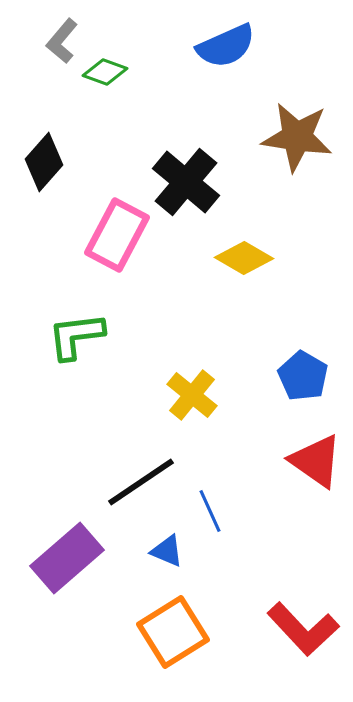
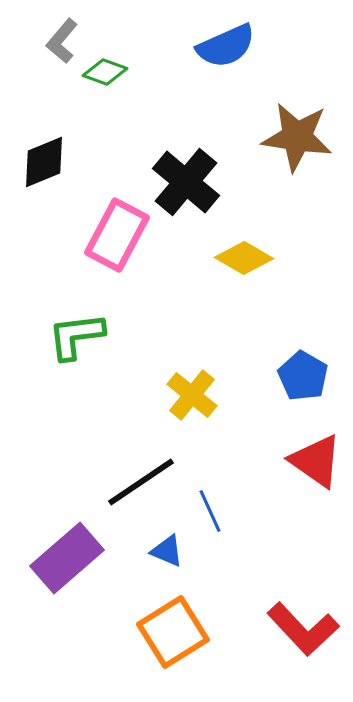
black diamond: rotated 26 degrees clockwise
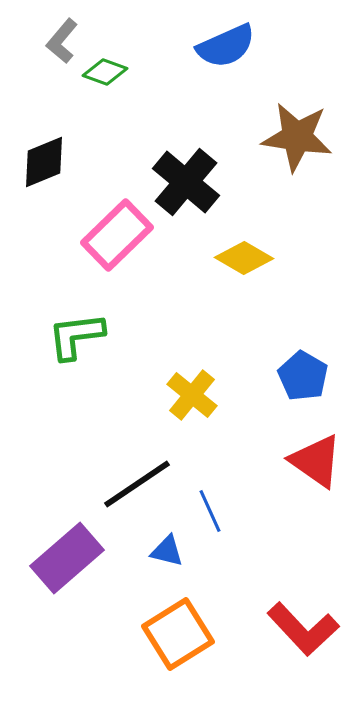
pink rectangle: rotated 18 degrees clockwise
black line: moved 4 px left, 2 px down
blue triangle: rotated 9 degrees counterclockwise
orange square: moved 5 px right, 2 px down
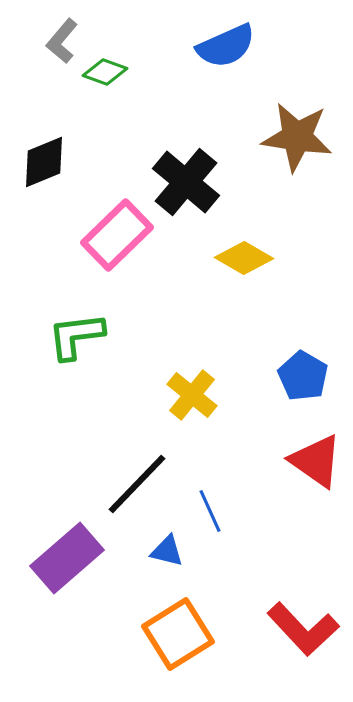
black line: rotated 12 degrees counterclockwise
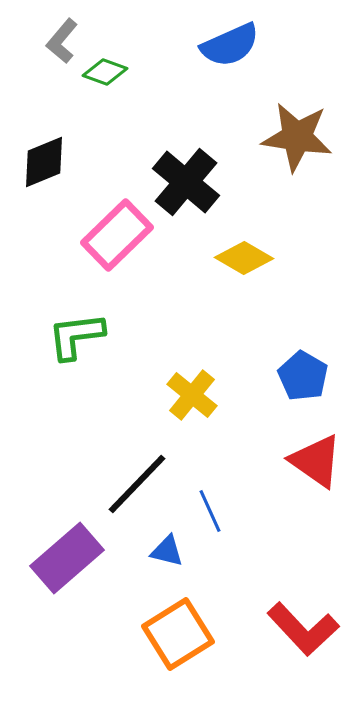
blue semicircle: moved 4 px right, 1 px up
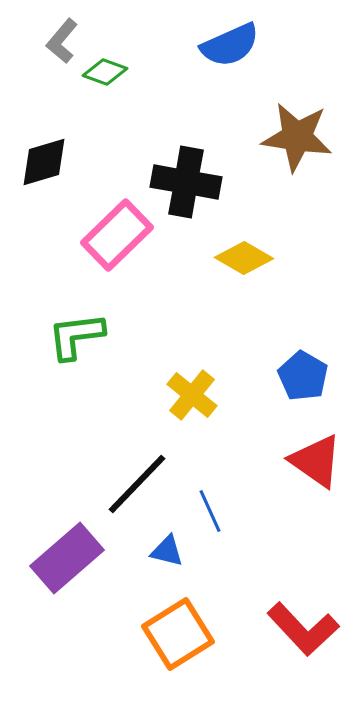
black diamond: rotated 6 degrees clockwise
black cross: rotated 30 degrees counterclockwise
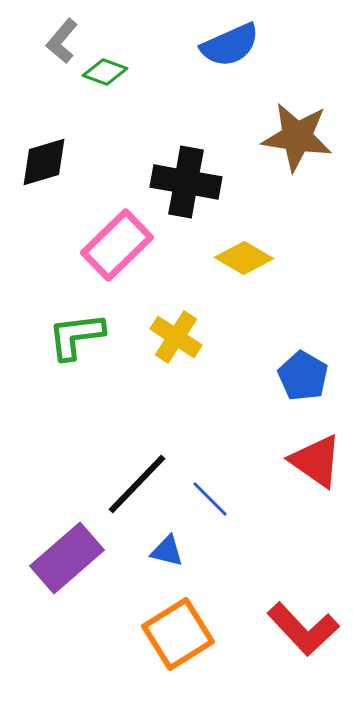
pink rectangle: moved 10 px down
yellow cross: moved 16 px left, 58 px up; rotated 6 degrees counterclockwise
blue line: moved 12 px up; rotated 21 degrees counterclockwise
